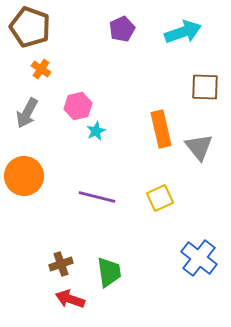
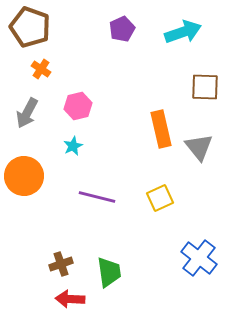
cyan star: moved 23 px left, 15 px down
red arrow: rotated 16 degrees counterclockwise
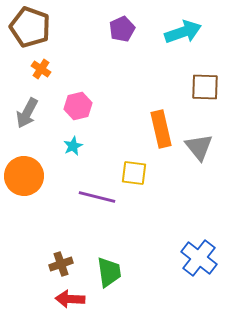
yellow square: moved 26 px left, 25 px up; rotated 32 degrees clockwise
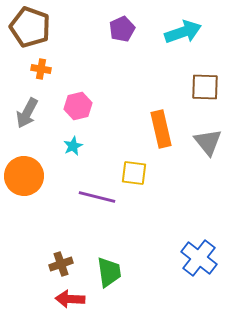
orange cross: rotated 24 degrees counterclockwise
gray triangle: moved 9 px right, 5 px up
